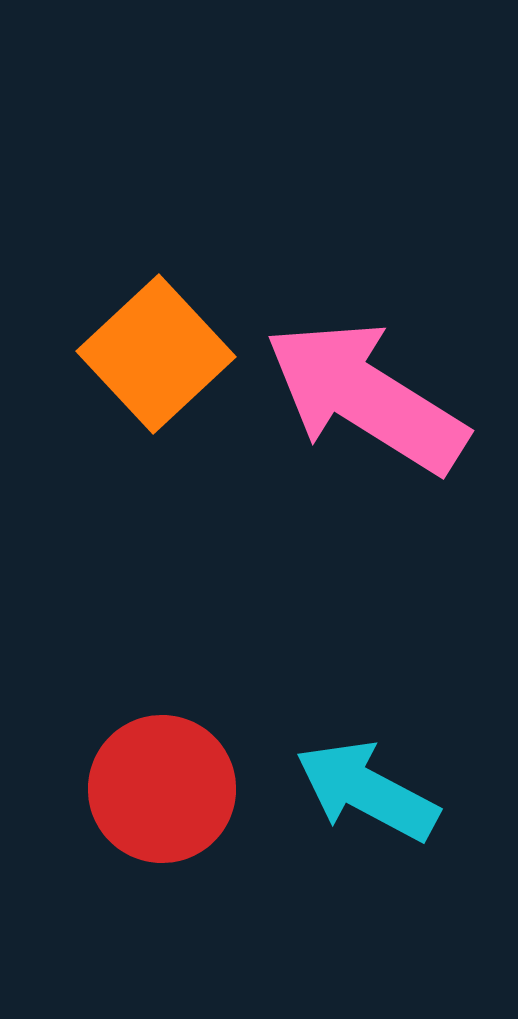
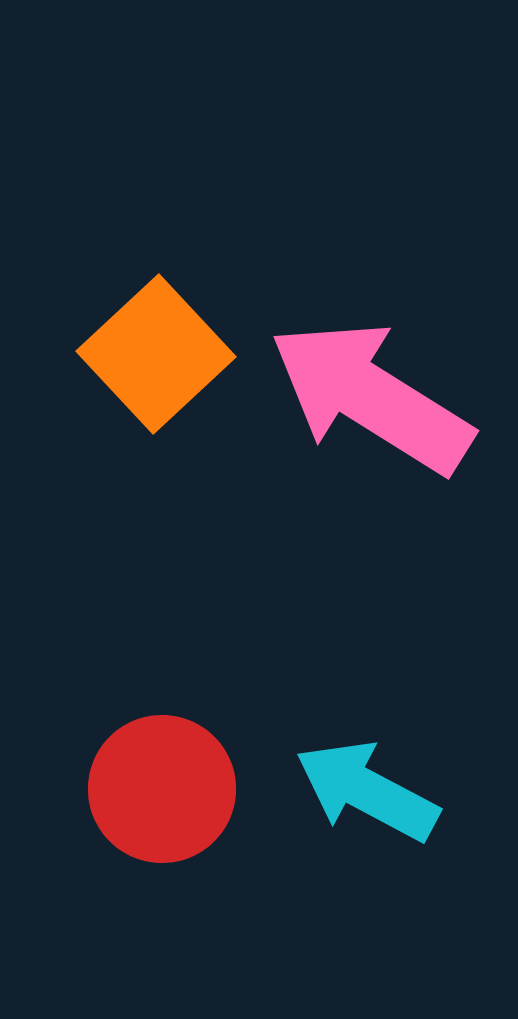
pink arrow: moved 5 px right
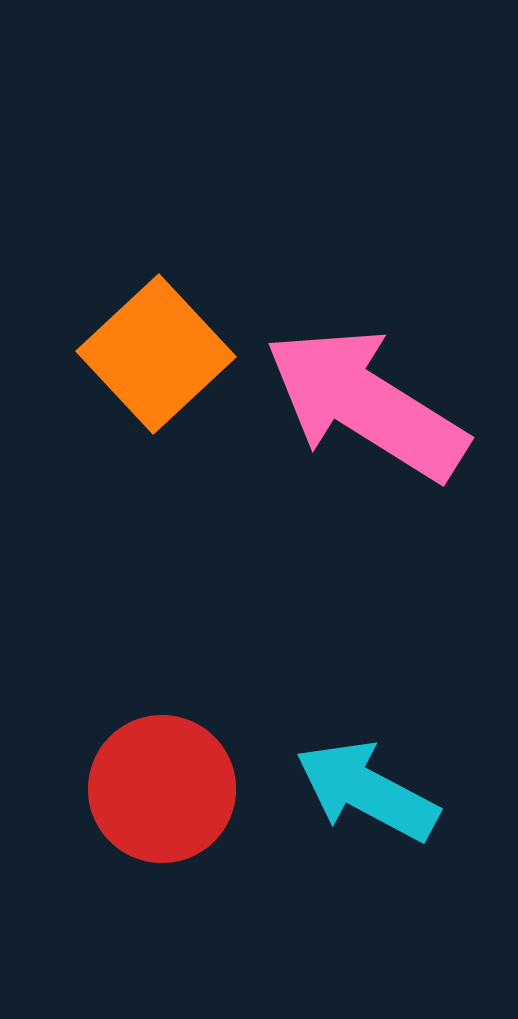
pink arrow: moved 5 px left, 7 px down
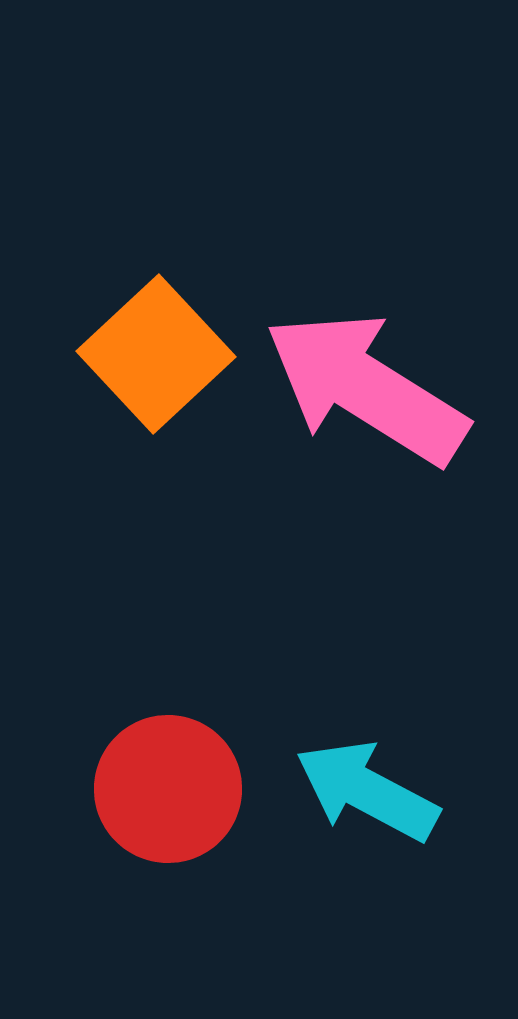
pink arrow: moved 16 px up
red circle: moved 6 px right
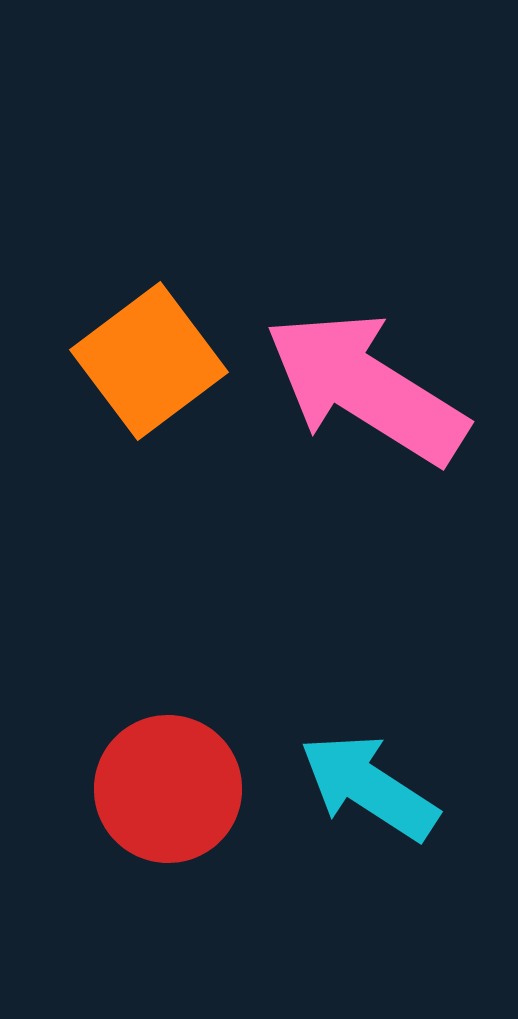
orange square: moved 7 px left, 7 px down; rotated 6 degrees clockwise
cyan arrow: moved 2 px right, 4 px up; rotated 5 degrees clockwise
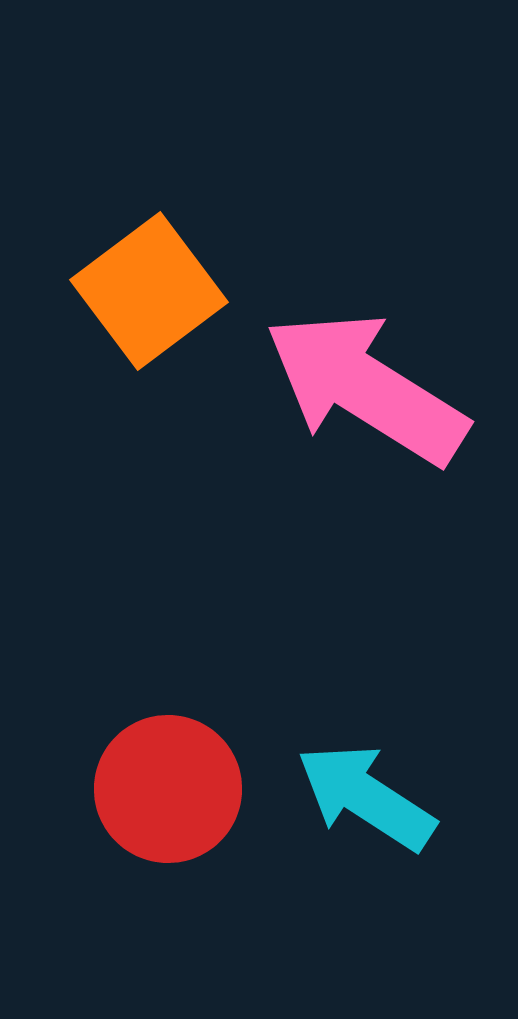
orange square: moved 70 px up
cyan arrow: moved 3 px left, 10 px down
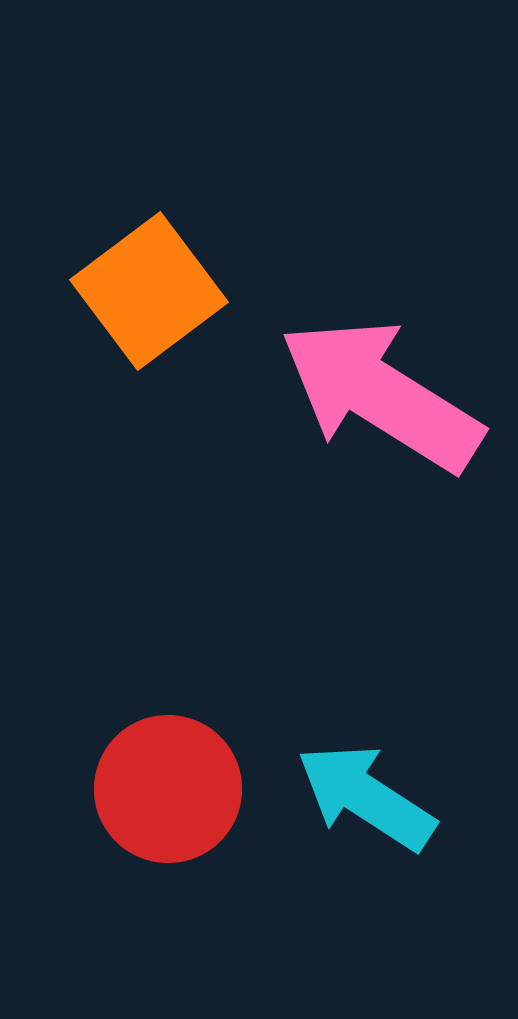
pink arrow: moved 15 px right, 7 px down
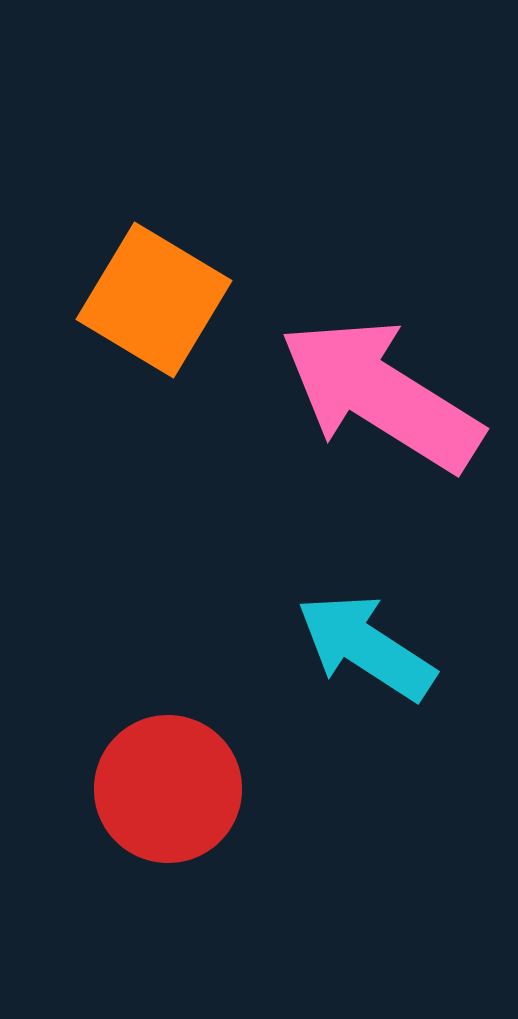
orange square: moved 5 px right, 9 px down; rotated 22 degrees counterclockwise
cyan arrow: moved 150 px up
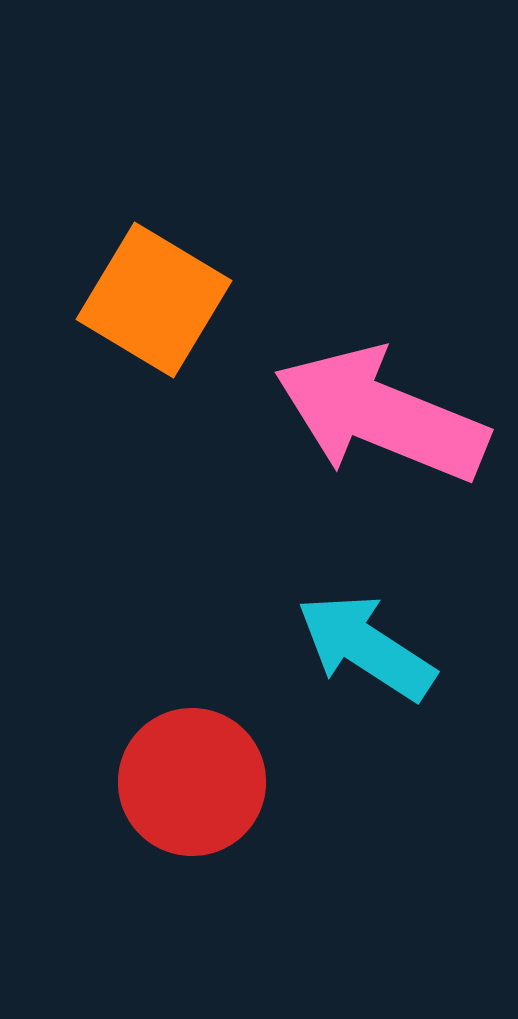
pink arrow: moved 20 px down; rotated 10 degrees counterclockwise
red circle: moved 24 px right, 7 px up
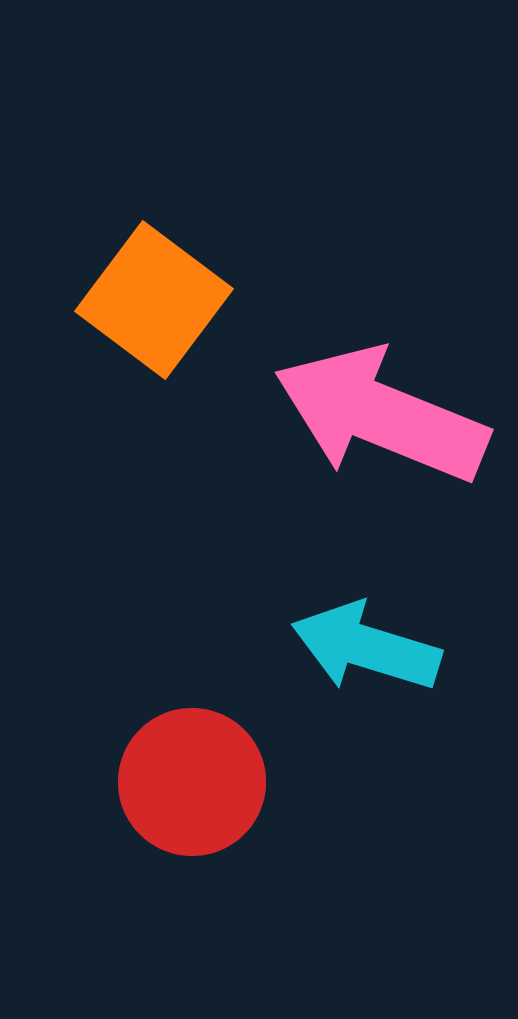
orange square: rotated 6 degrees clockwise
cyan arrow: rotated 16 degrees counterclockwise
